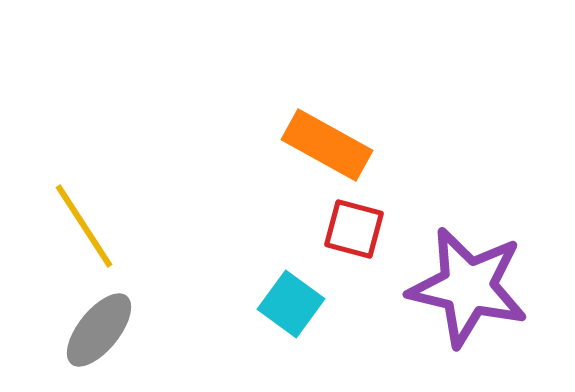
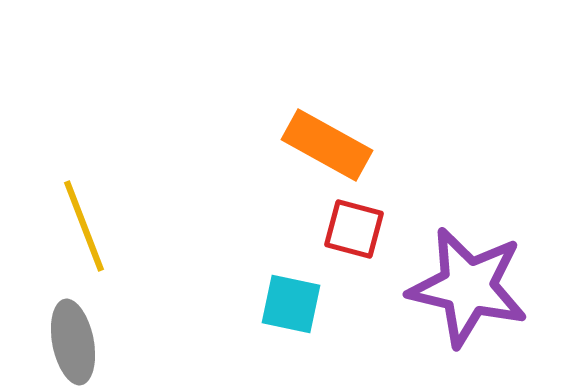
yellow line: rotated 12 degrees clockwise
cyan square: rotated 24 degrees counterclockwise
gray ellipse: moved 26 px left, 12 px down; rotated 50 degrees counterclockwise
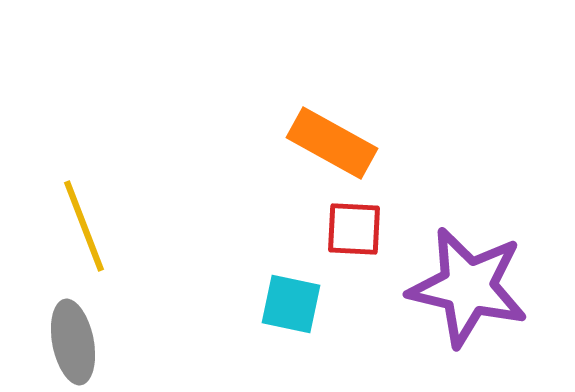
orange rectangle: moved 5 px right, 2 px up
red square: rotated 12 degrees counterclockwise
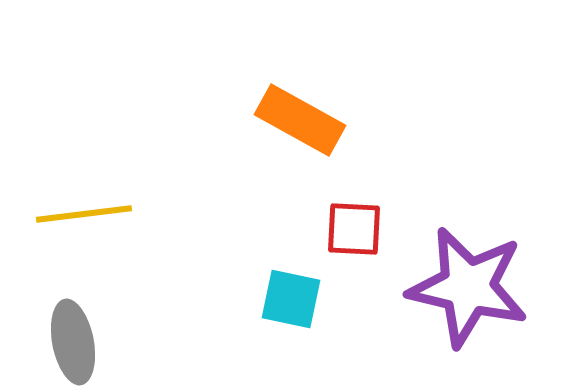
orange rectangle: moved 32 px left, 23 px up
yellow line: moved 12 px up; rotated 76 degrees counterclockwise
cyan square: moved 5 px up
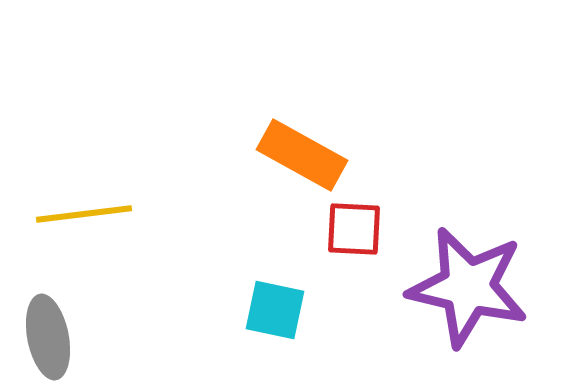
orange rectangle: moved 2 px right, 35 px down
cyan square: moved 16 px left, 11 px down
gray ellipse: moved 25 px left, 5 px up
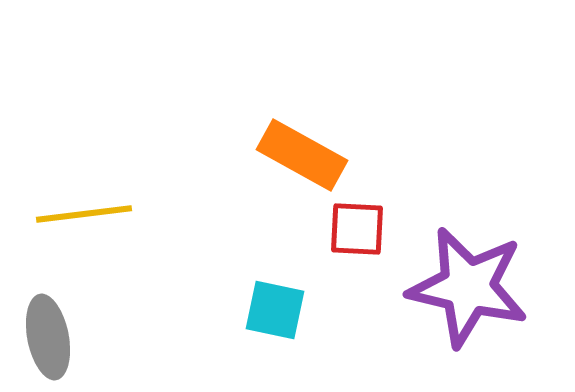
red square: moved 3 px right
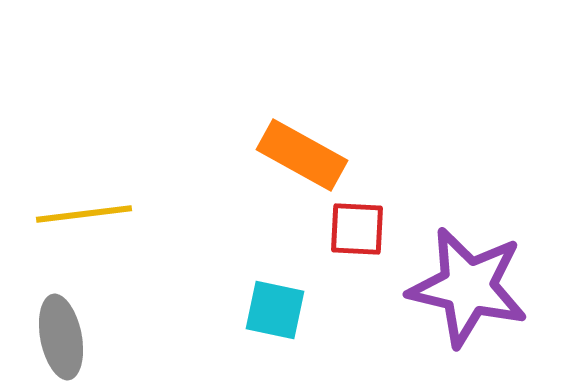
gray ellipse: moved 13 px right
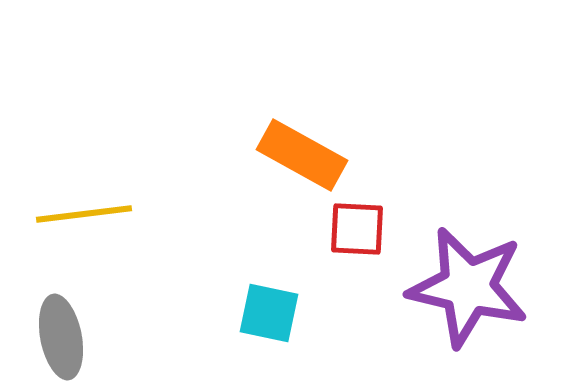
cyan square: moved 6 px left, 3 px down
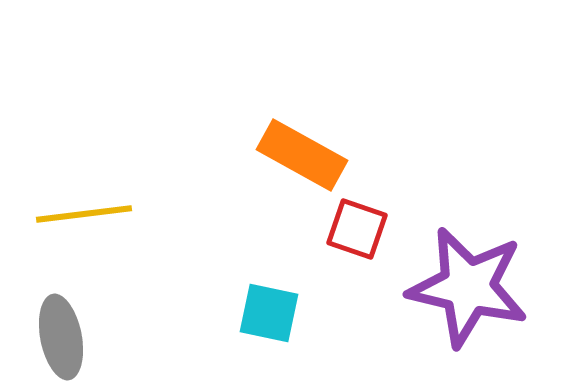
red square: rotated 16 degrees clockwise
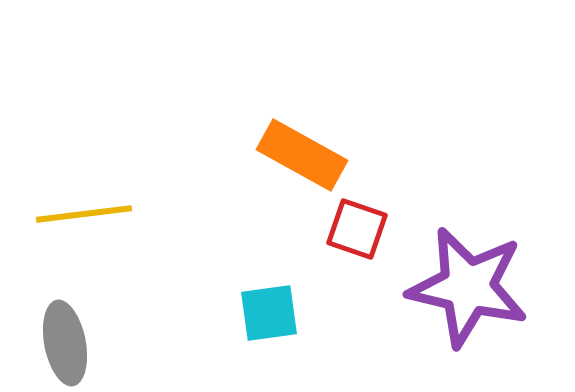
cyan square: rotated 20 degrees counterclockwise
gray ellipse: moved 4 px right, 6 px down
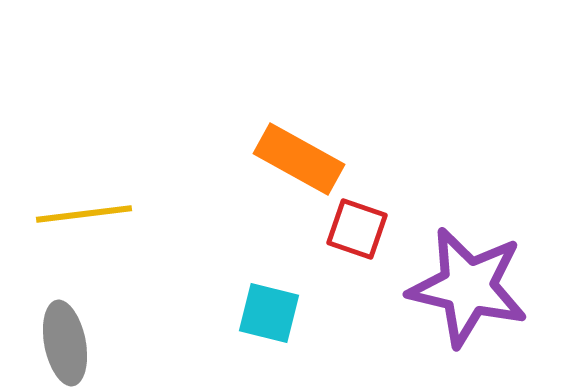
orange rectangle: moved 3 px left, 4 px down
cyan square: rotated 22 degrees clockwise
